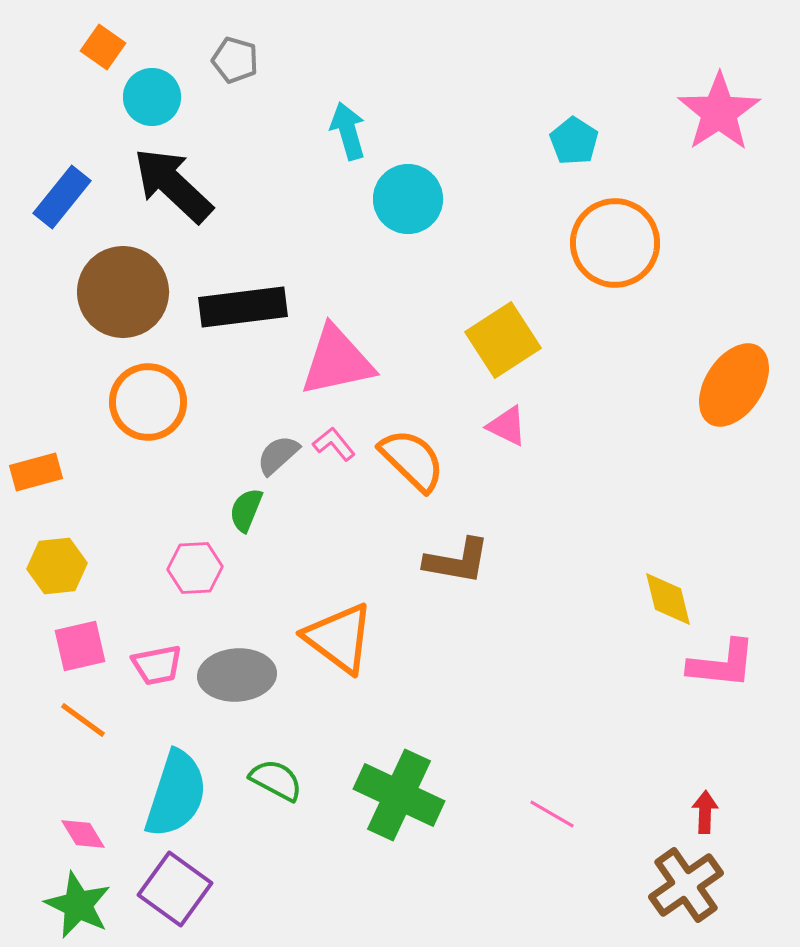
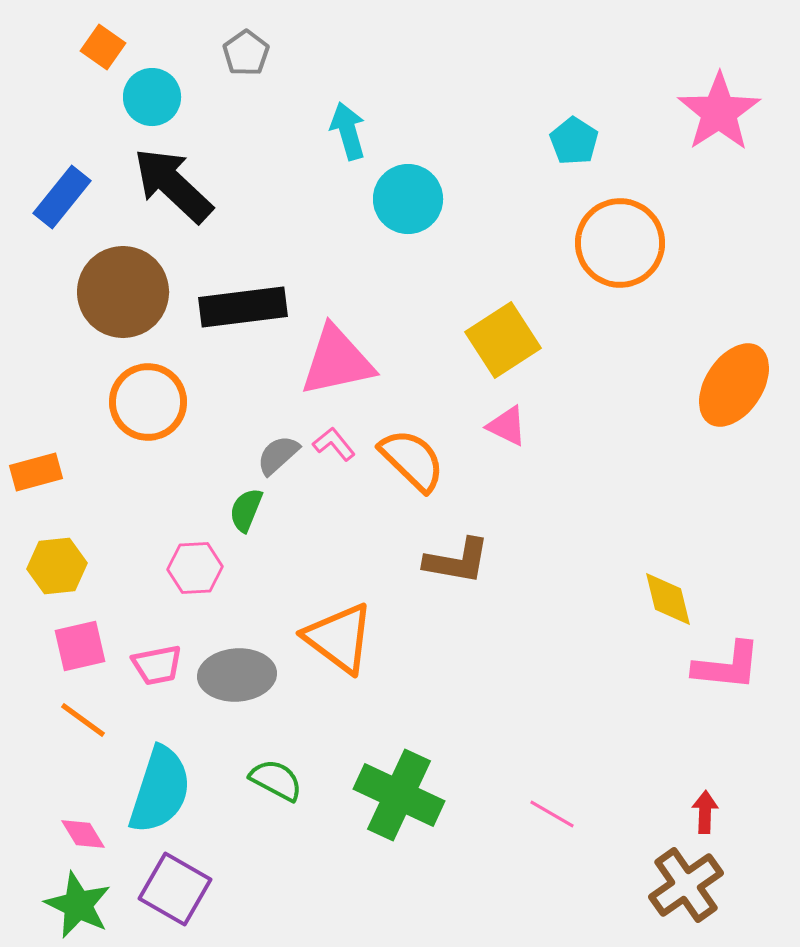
gray pentagon at (235, 60): moved 11 px right, 7 px up; rotated 21 degrees clockwise
orange circle at (615, 243): moved 5 px right
pink L-shape at (722, 664): moved 5 px right, 2 px down
cyan semicircle at (176, 794): moved 16 px left, 4 px up
purple square at (175, 889): rotated 6 degrees counterclockwise
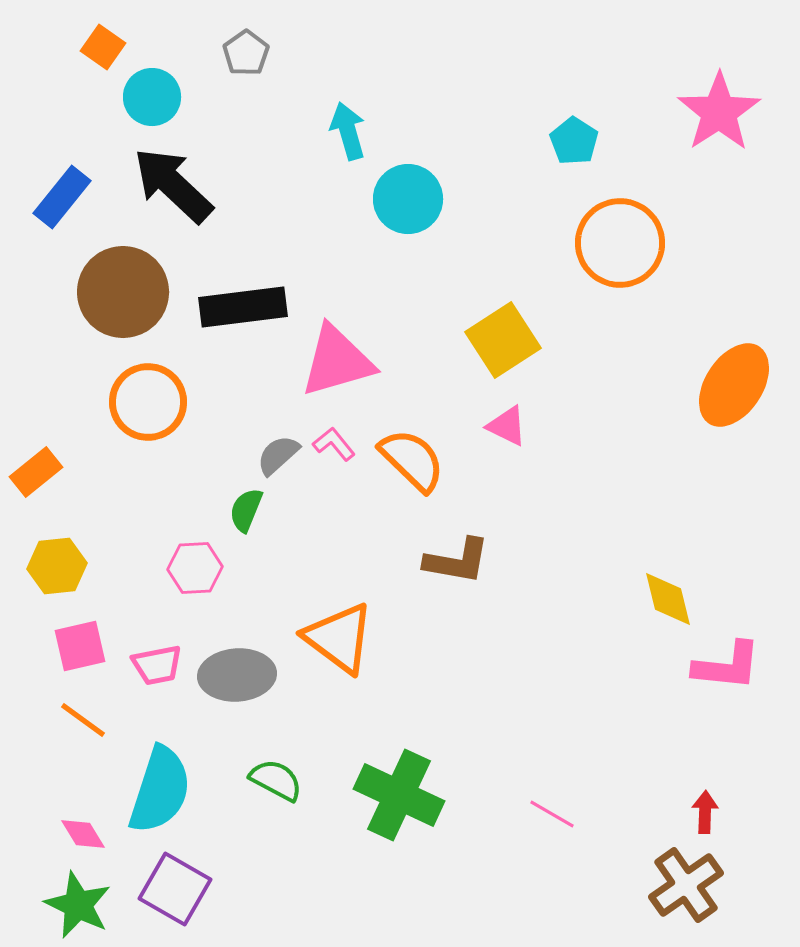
pink triangle at (337, 361): rotated 4 degrees counterclockwise
orange rectangle at (36, 472): rotated 24 degrees counterclockwise
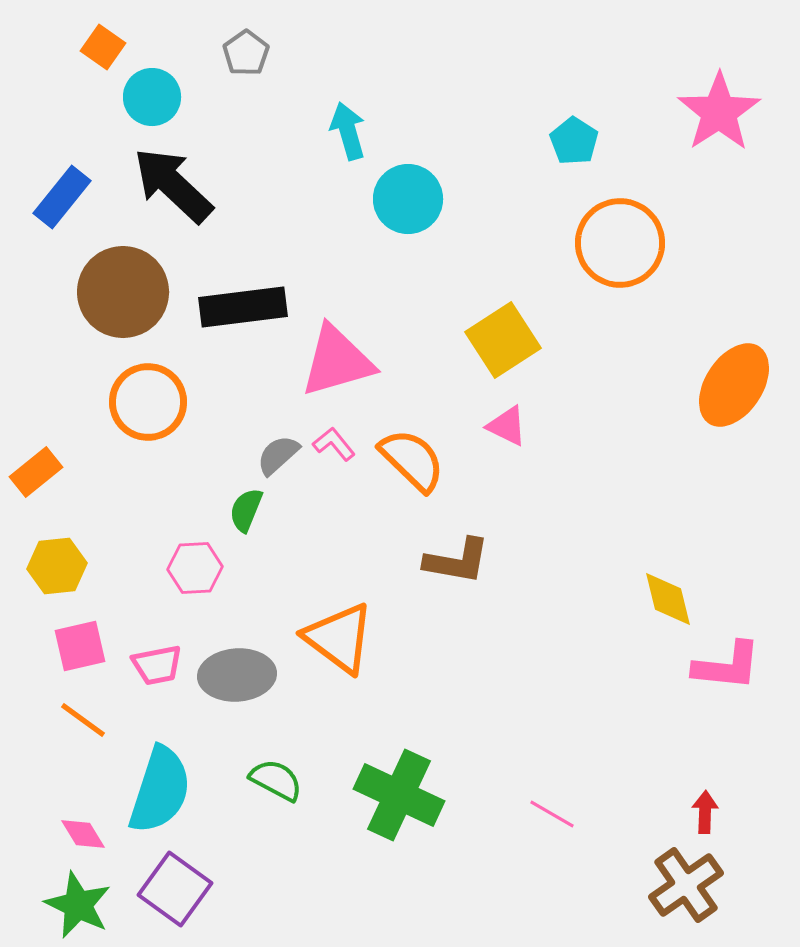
purple square at (175, 889): rotated 6 degrees clockwise
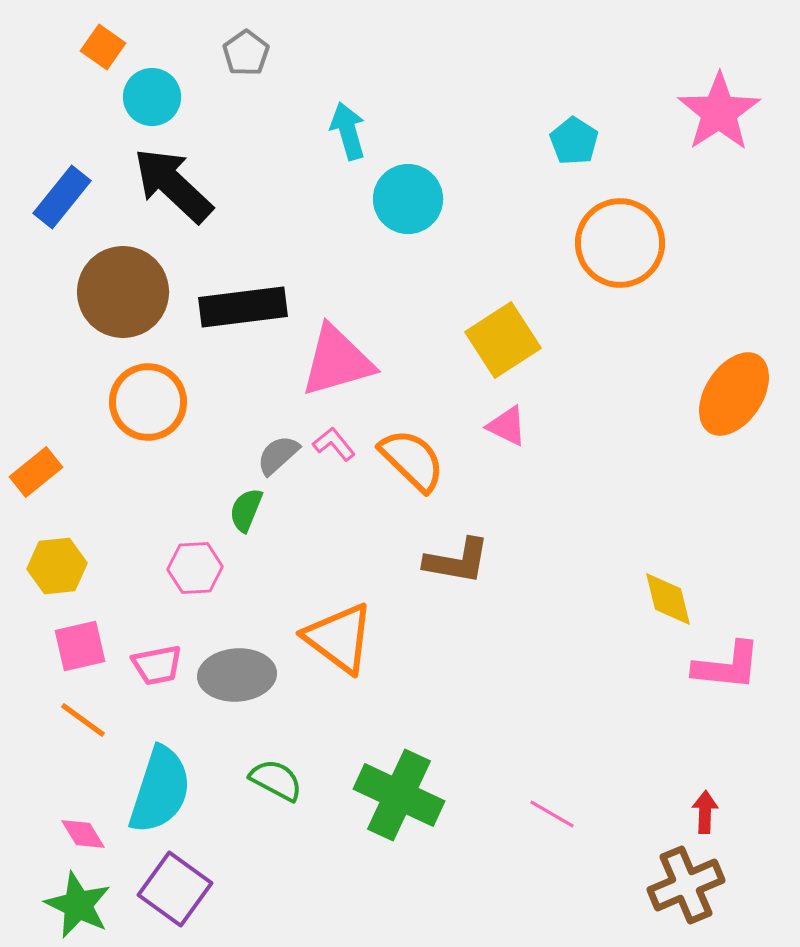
orange ellipse at (734, 385): moved 9 px down
brown cross at (686, 885): rotated 12 degrees clockwise
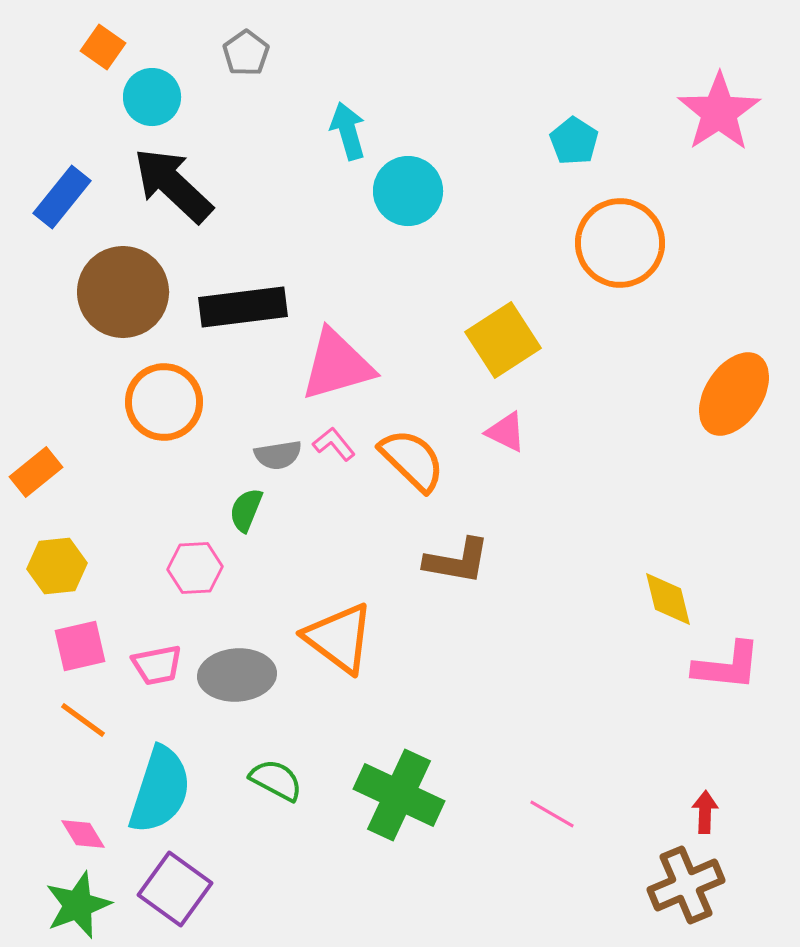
cyan circle at (408, 199): moved 8 px up
pink triangle at (337, 361): moved 4 px down
orange circle at (148, 402): moved 16 px right
pink triangle at (507, 426): moved 1 px left, 6 px down
gray semicircle at (278, 455): rotated 147 degrees counterclockwise
green star at (78, 905): rotated 26 degrees clockwise
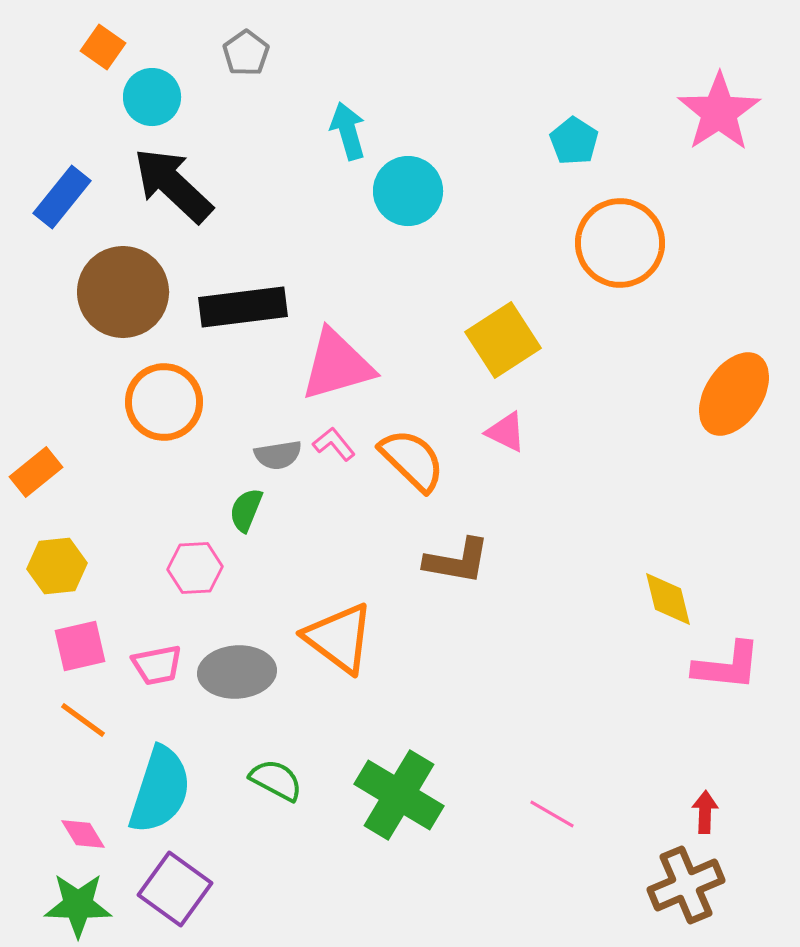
gray ellipse at (237, 675): moved 3 px up
green cross at (399, 795): rotated 6 degrees clockwise
green star at (78, 905): rotated 22 degrees clockwise
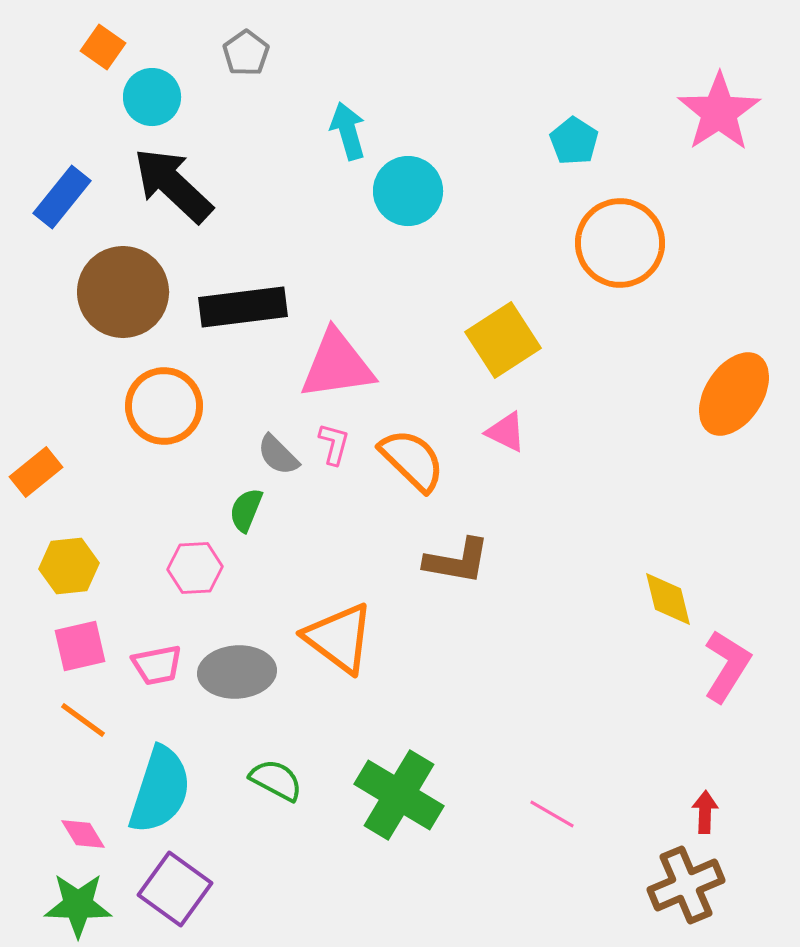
pink triangle at (337, 365): rotated 8 degrees clockwise
orange circle at (164, 402): moved 4 px down
pink L-shape at (334, 444): rotated 54 degrees clockwise
gray semicircle at (278, 455): rotated 54 degrees clockwise
yellow hexagon at (57, 566): moved 12 px right
pink L-shape at (727, 666): rotated 64 degrees counterclockwise
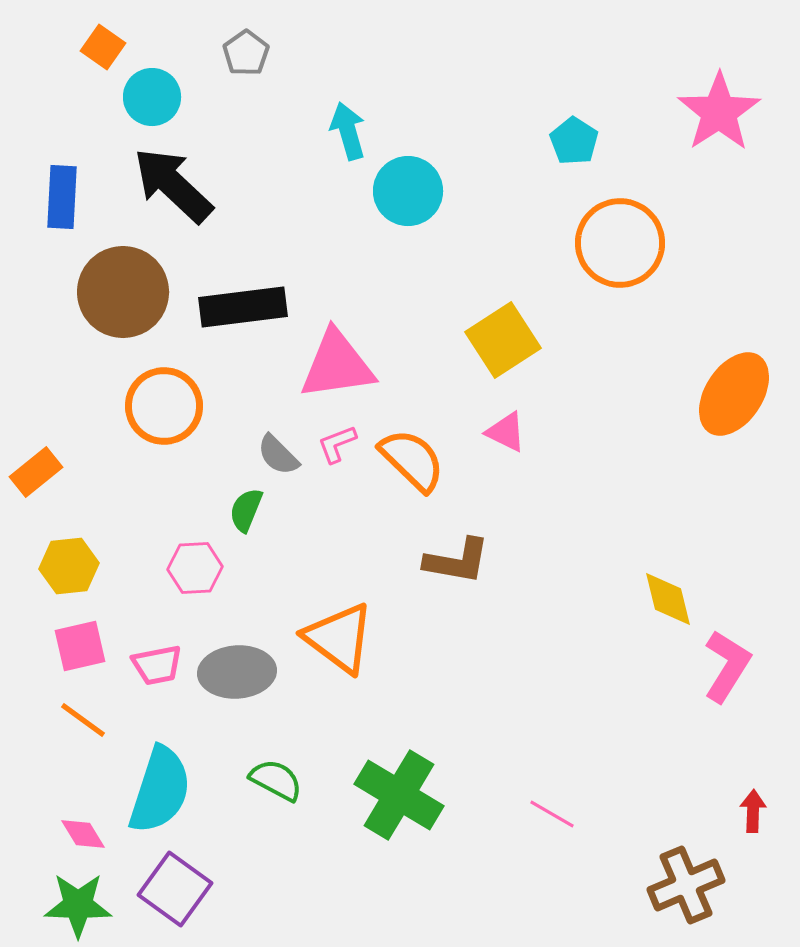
blue rectangle at (62, 197): rotated 36 degrees counterclockwise
pink L-shape at (334, 444): moved 3 px right; rotated 126 degrees counterclockwise
red arrow at (705, 812): moved 48 px right, 1 px up
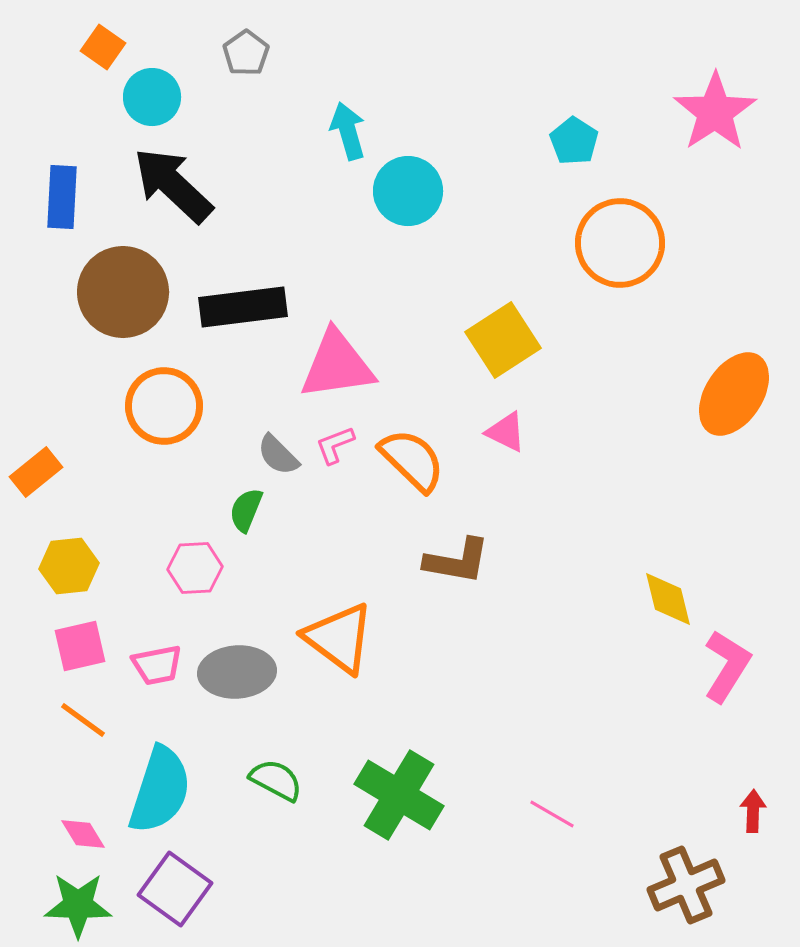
pink star at (719, 112): moved 4 px left
pink L-shape at (337, 444): moved 2 px left, 1 px down
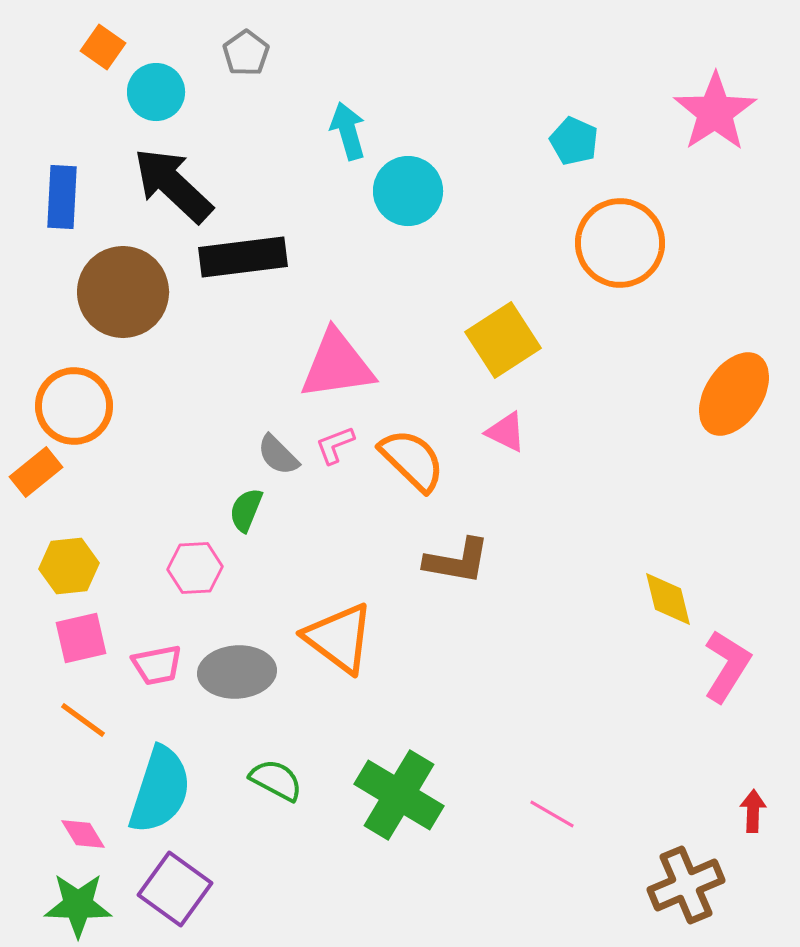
cyan circle at (152, 97): moved 4 px right, 5 px up
cyan pentagon at (574, 141): rotated 9 degrees counterclockwise
black rectangle at (243, 307): moved 50 px up
orange circle at (164, 406): moved 90 px left
pink square at (80, 646): moved 1 px right, 8 px up
